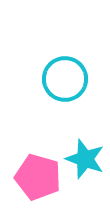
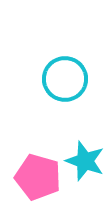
cyan star: moved 2 px down
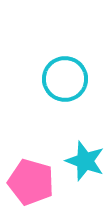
pink pentagon: moved 7 px left, 5 px down
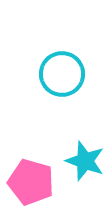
cyan circle: moved 3 px left, 5 px up
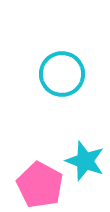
pink pentagon: moved 9 px right, 3 px down; rotated 12 degrees clockwise
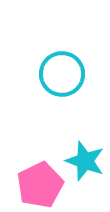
pink pentagon: rotated 18 degrees clockwise
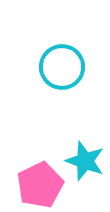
cyan circle: moved 7 px up
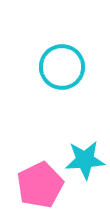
cyan star: moved 1 px up; rotated 24 degrees counterclockwise
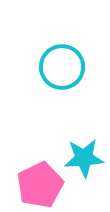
cyan star: moved 1 px left, 2 px up
